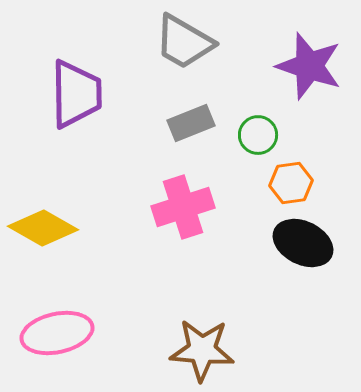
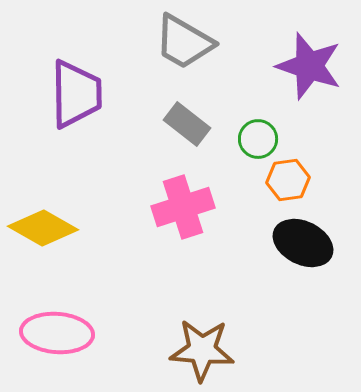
gray rectangle: moved 4 px left, 1 px down; rotated 60 degrees clockwise
green circle: moved 4 px down
orange hexagon: moved 3 px left, 3 px up
pink ellipse: rotated 16 degrees clockwise
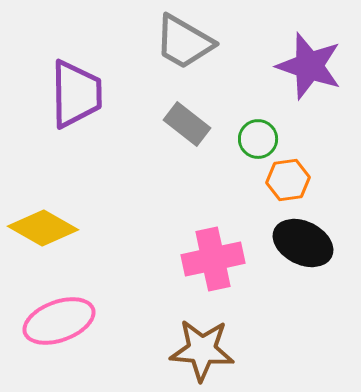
pink cross: moved 30 px right, 52 px down; rotated 6 degrees clockwise
pink ellipse: moved 2 px right, 12 px up; rotated 24 degrees counterclockwise
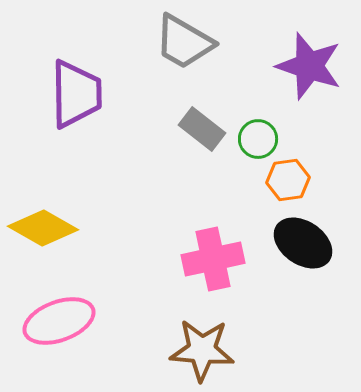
gray rectangle: moved 15 px right, 5 px down
black ellipse: rotated 8 degrees clockwise
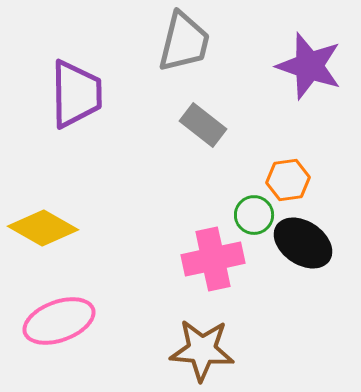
gray trapezoid: rotated 106 degrees counterclockwise
gray rectangle: moved 1 px right, 4 px up
green circle: moved 4 px left, 76 px down
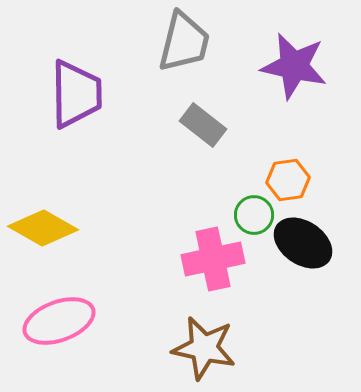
purple star: moved 15 px left; rotated 6 degrees counterclockwise
brown star: moved 2 px right, 2 px up; rotated 8 degrees clockwise
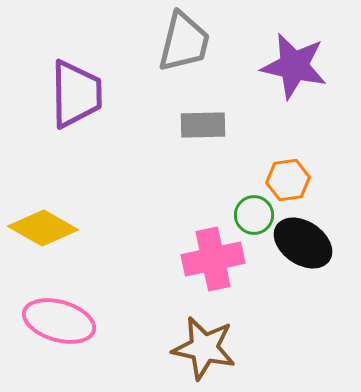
gray rectangle: rotated 39 degrees counterclockwise
pink ellipse: rotated 36 degrees clockwise
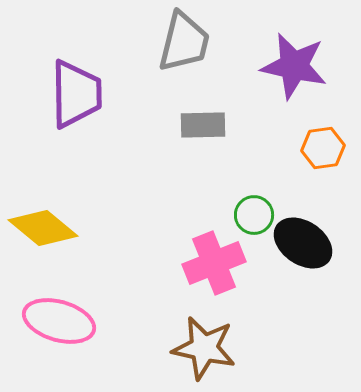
orange hexagon: moved 35 px right, 32 px up
yellow diamond: rotated 10 degrees clockwise
pink cross: moved 1 px right, 4 px down; rotated 10 degrees counterclockwise
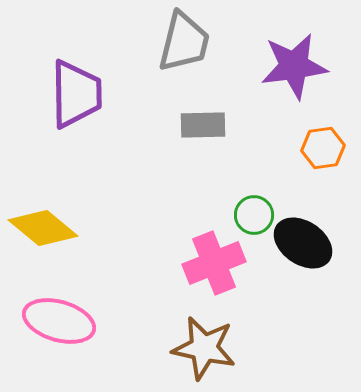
purple star: rotated 20 degrees counterclockwise
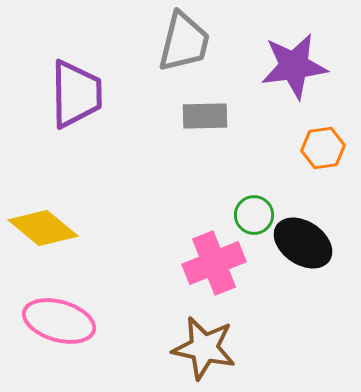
gray rectangle: moved 2 px right, 9 px up
